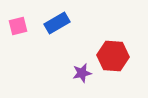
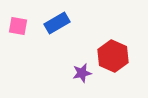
pink square: rotated 24 degrees clockwise
red hexagon: rotated 20 degrees clockwise
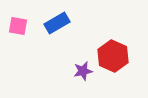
purple star: moved 1 px right, 2 px up
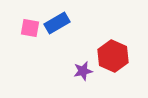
pink square: moved 12 px right, 2 px down
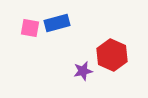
blue rectangle: rotated 15 degrees clockwise
red hexagon: moved 1 px left, 1 px up
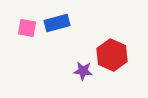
pink square: moved 3 px left
purple star: rotated 18 degrees clockwise
